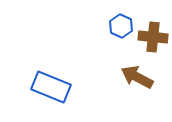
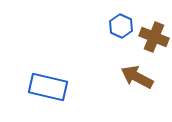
brown cross: moved 1 px right; rotated 16 degrees clockwise
blue rectangle: moved 3 px left; rotated 9 degrees counterclockwise
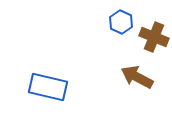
blue hexagon: moved 4 px up
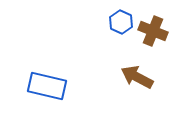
brown cross: moved 1 px left, 6 px up
blue rectangle: moved 1 px left, 1 px up
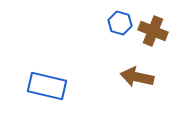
blue hexagon: moved 1 px left, 1 px down; rotated 10 degrees counterclockwise
brown arrow: rotated 16 degrees counterclockwise
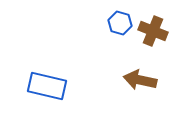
brown arrow: moved 3 px right, 3 px down
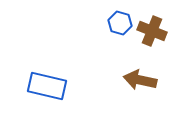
brown cross: moved 1 px left
